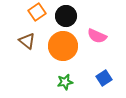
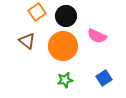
green star: moved 2 px up
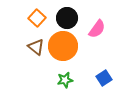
orange square: moved 6 px down; rotated 12 degrees counterclockwise
black circle: moved 1 px right, 2 px down
pink semicircle: moved 7 px up; rotated 78 degrees counterclockwise
brown triangle: moved 9 px right, 6 px down
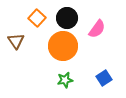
brown triangle: moved 20 px left, 6 px up; rotated 18 degrees clockwise
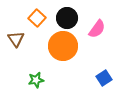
brown triangle: moved 2 px up
green star: moved 29 px left
